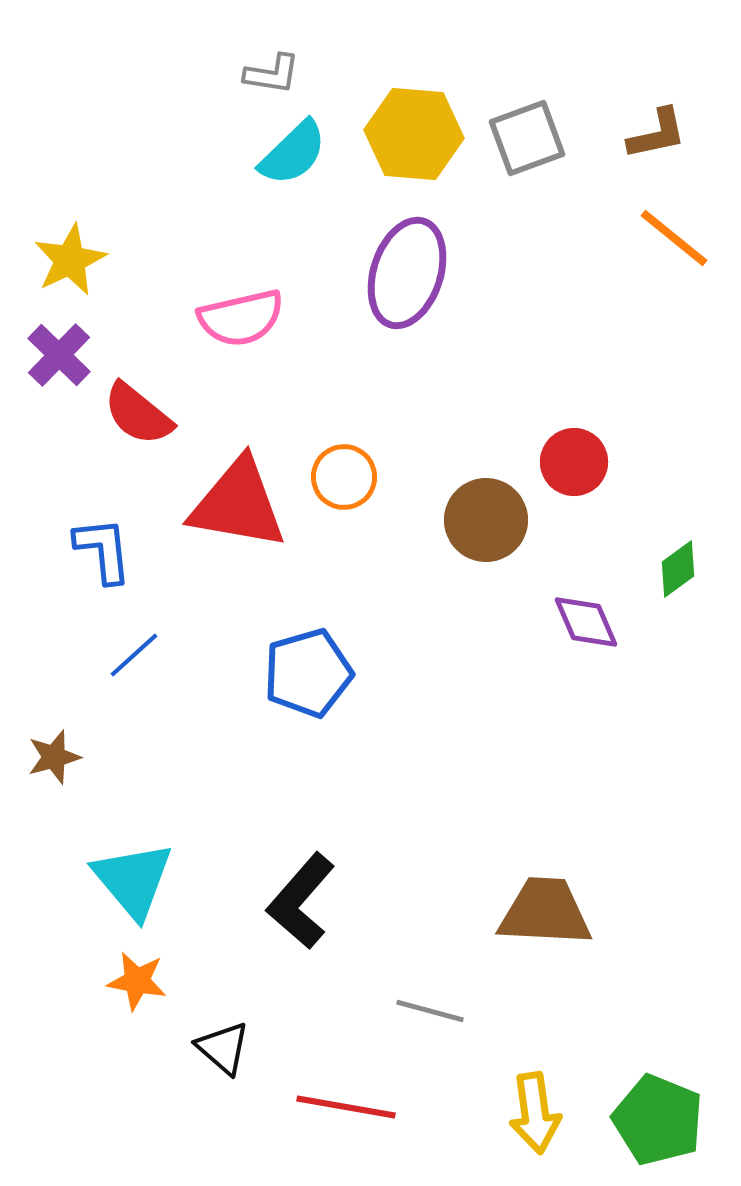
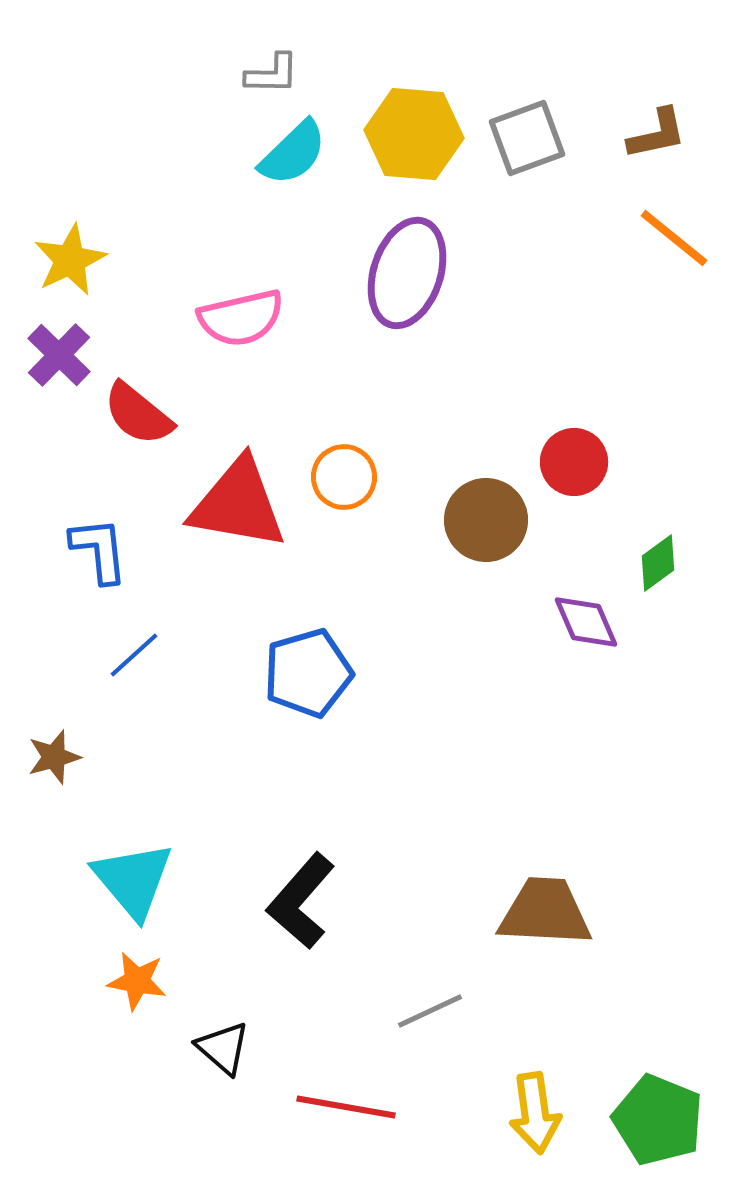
gray L-shape: rotated 8 degrees counterclockwise
blue L-shape: moved 4 px left
green diamond: moved 20 px left, 6 px up
gray line: rotated 40 degrees counterclockwise
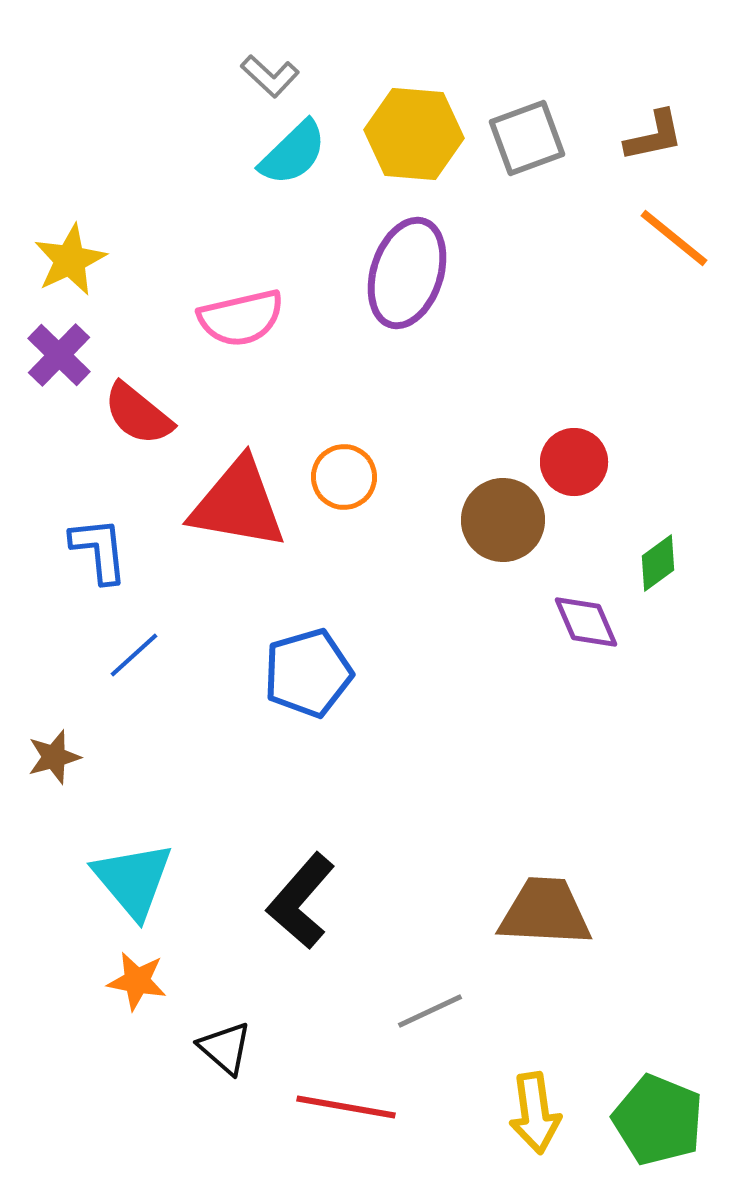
gray L-shape: moved 2 px left, 2 px down; rotated 42 degrees clockwise
brown L-shape: moved 3 px left, 2 px down
brown circle: moved 17 px right
black triangle: moved 2 px right
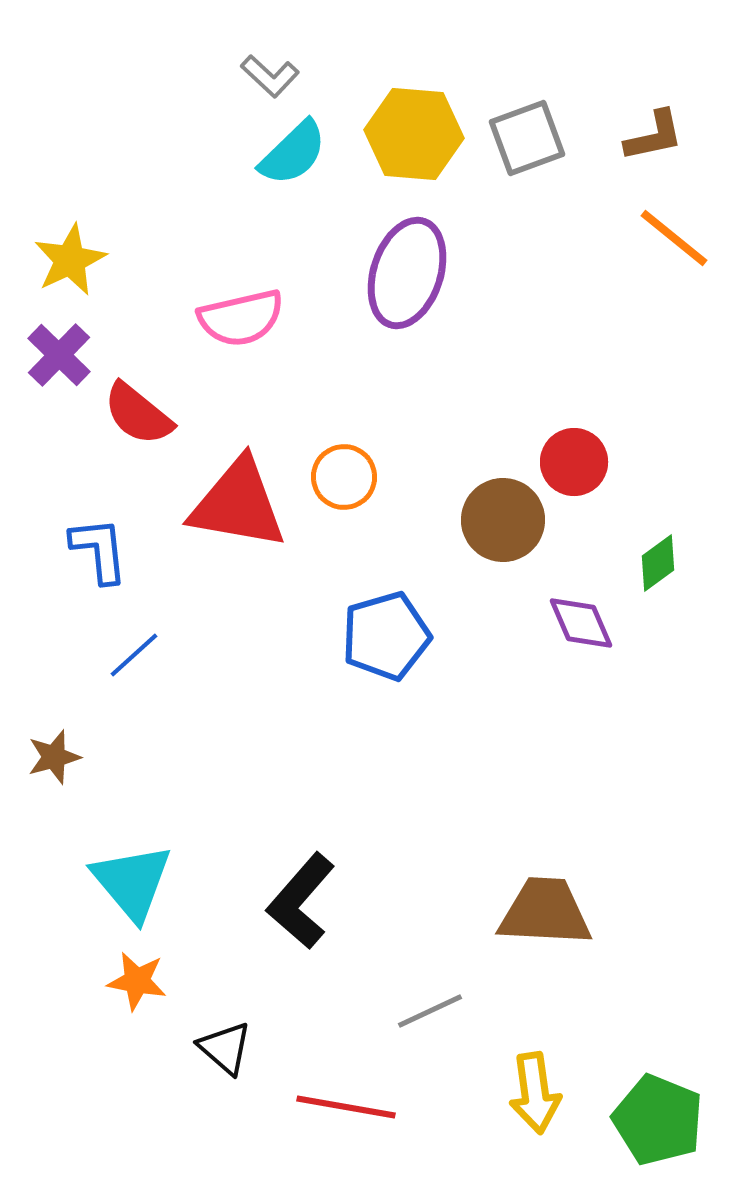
purple diamond: moved 5 px left, 1 px down
blue pentagon: moved 78 px right, 37 px up
cyan triangle: moved 1 px left, 2 px down
yellow arrow: moved 20 px up
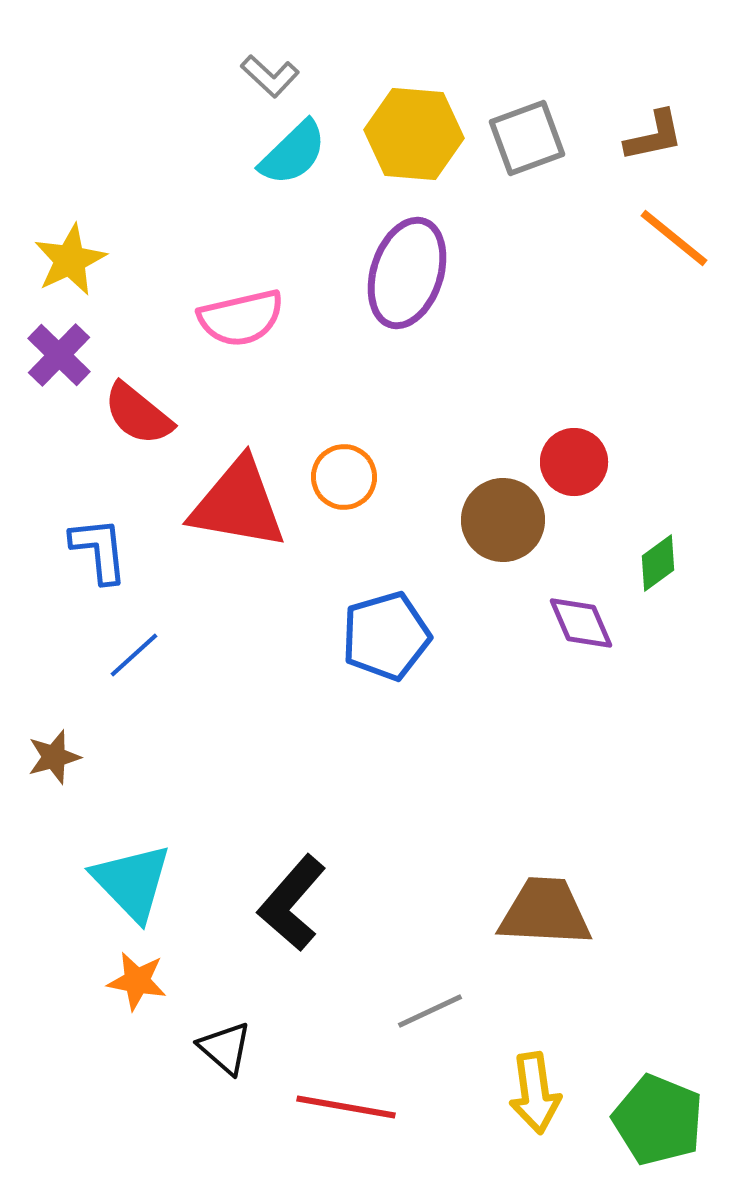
cyan triangle: rotated 4 degrees counterclockwise
black L-shape: moved 9 px left, 2 px down
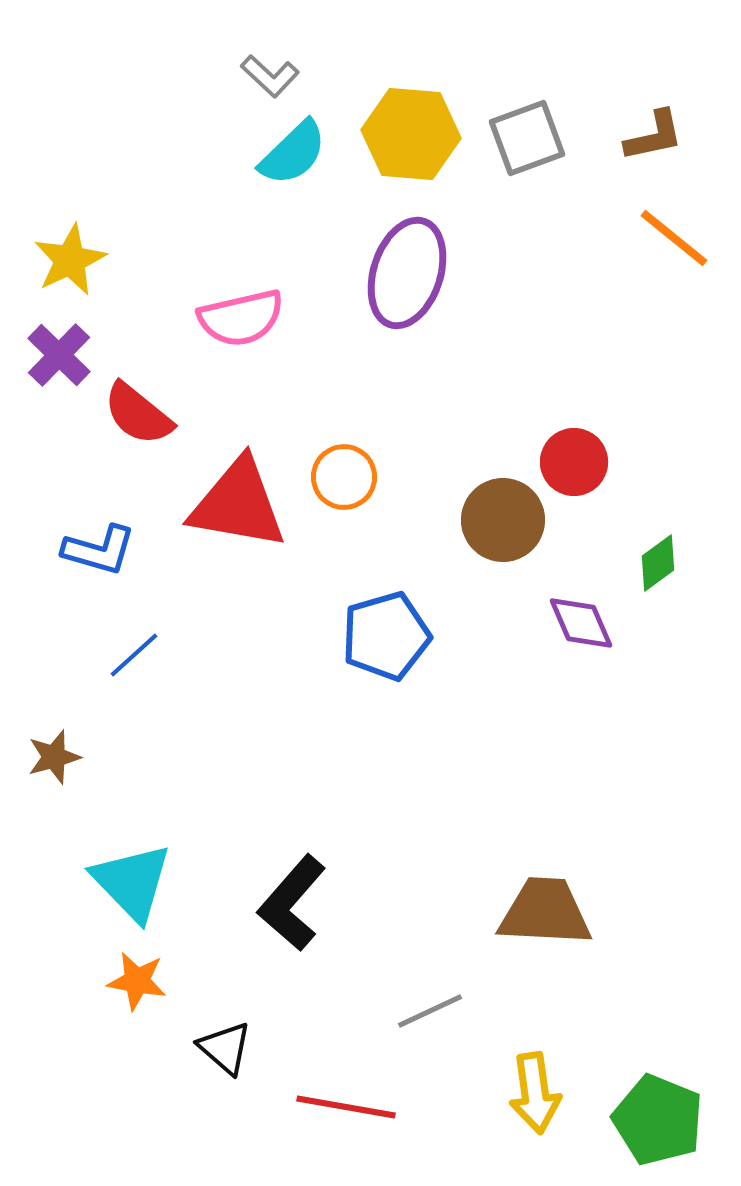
yellow hexagon: moved 3 px left
blue L-shape: rotated 112 degrees clockwise
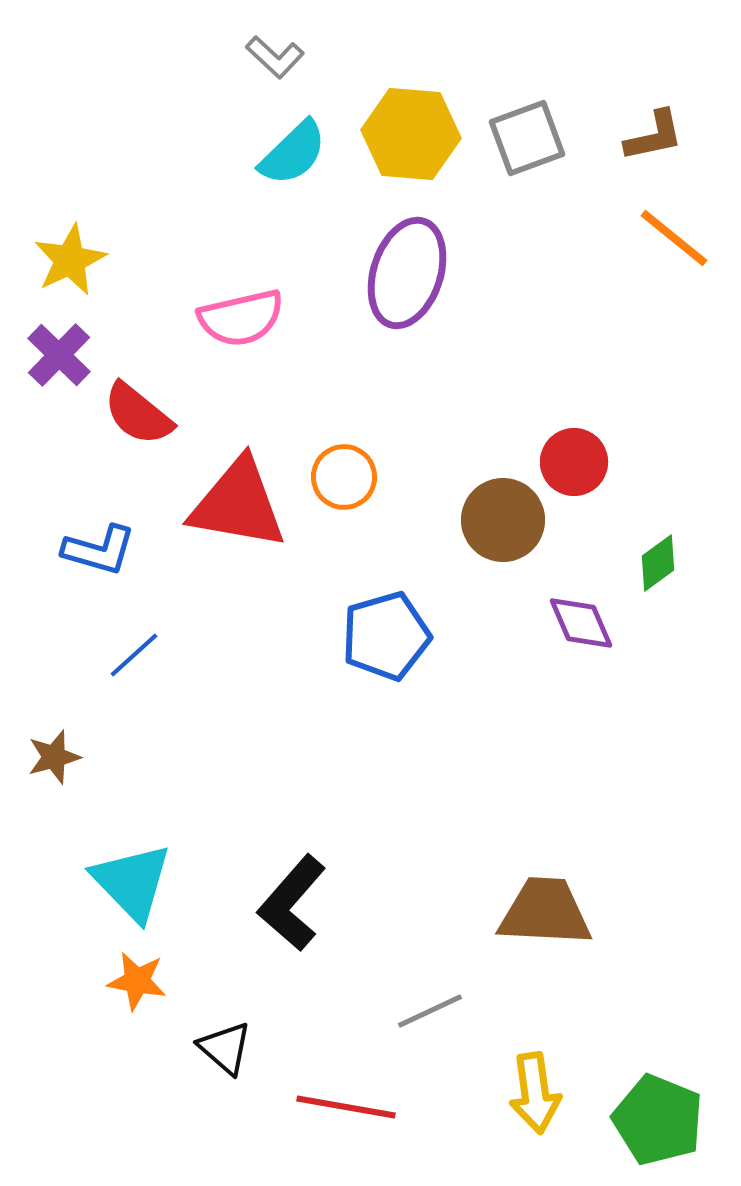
gray L-shape: moved 5 px right, 19 px up
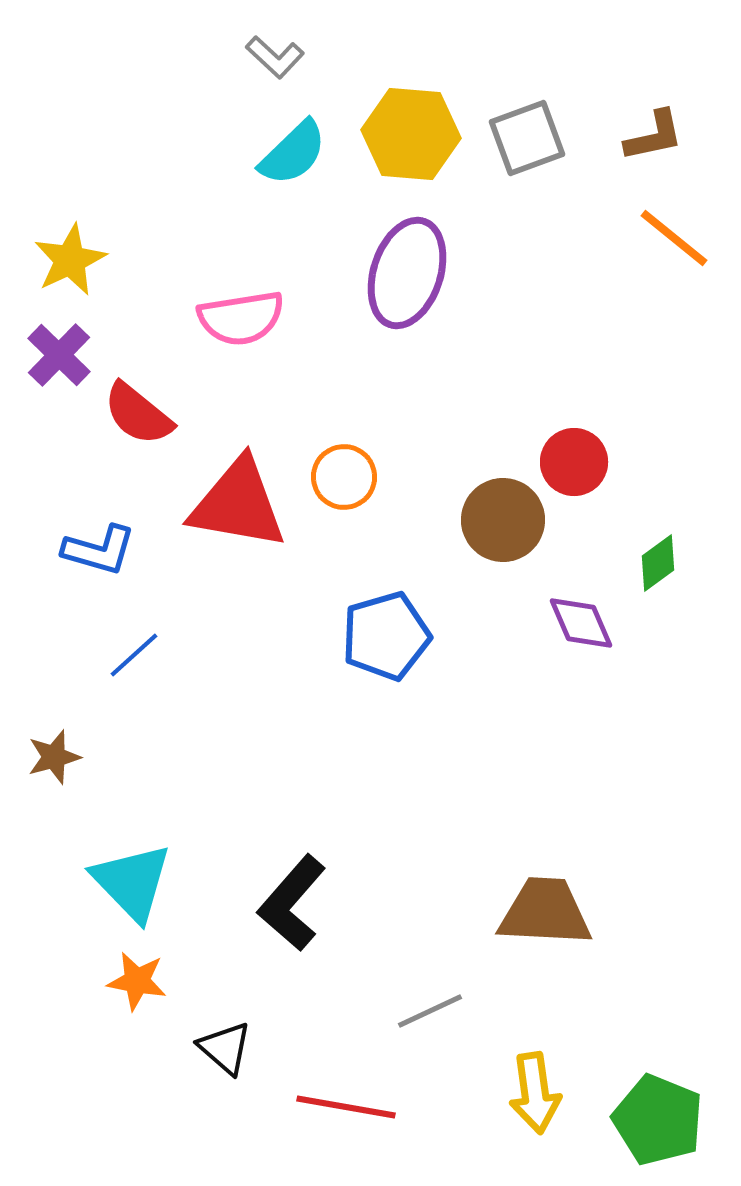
pink semicircle: rotated 4 degrees clockwise
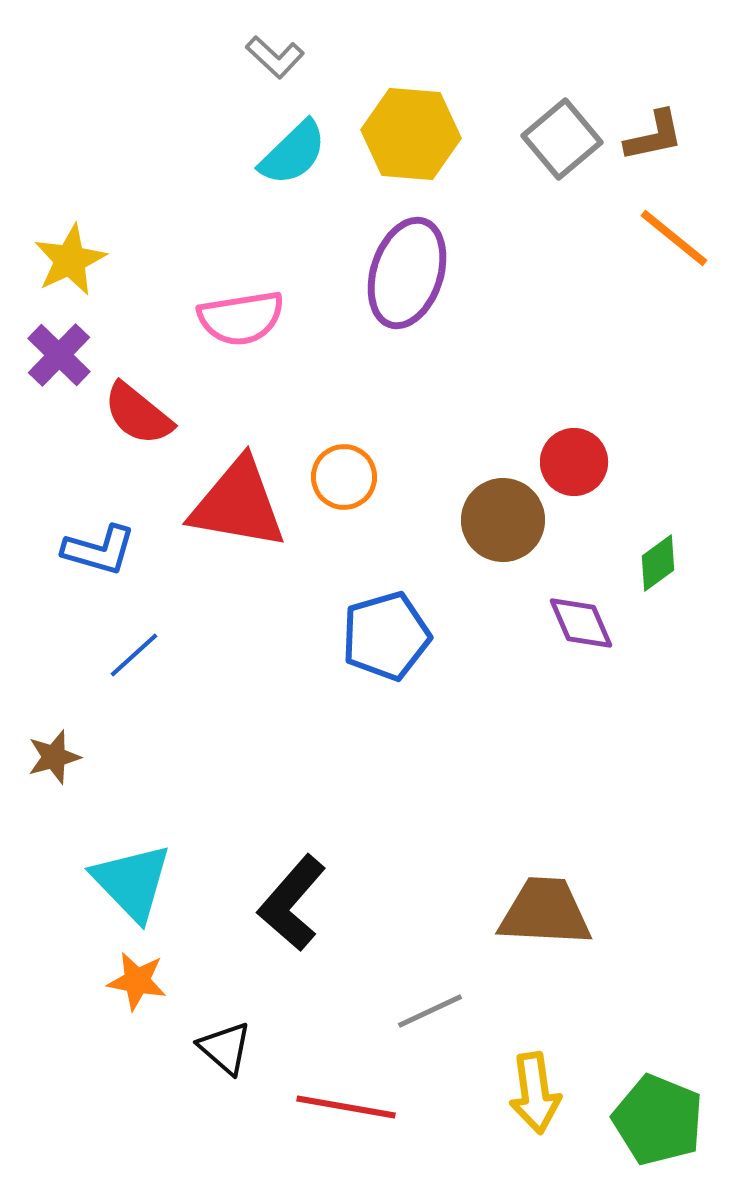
gray square: moved 35 px right, 1 px down; rotated 20 degrees counterclockwise
